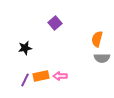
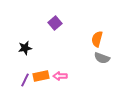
gray semicircle: rotated 21 degrees clockwise
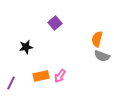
black star: moved 1 px right, 1 px up
gray semicircle: moved 2 px up
pink arrow: rotated 56 degrees counterclockwise
purple line: moved 14 px left, 3 px down
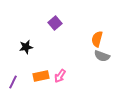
purple line: moved 2 px right, 1 px up
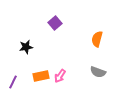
gray semicircle: moved 4 px left, 16 px down
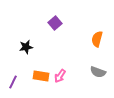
orange rectangle: rotated 21 degrees clockwise
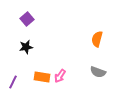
purple square: moved 28 px left, 4 px up
orange rectangle: moved 1 px right, 1 px down
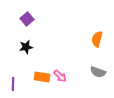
pink arrow: rotated 80 degrees counterclockwise
purple line: moved 2 px down; rotated 24 degrees counterclockwise
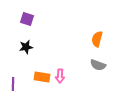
purple square: rotated 32 degrees counterclockwise
gray semicircle: moved 7 px up
pink arrow: rotated 48 degrees clockwise
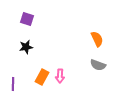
orange semicircle: rotated 140 degrees clockwise
orange rectangle: rotated 70 degrees counterclockwise
